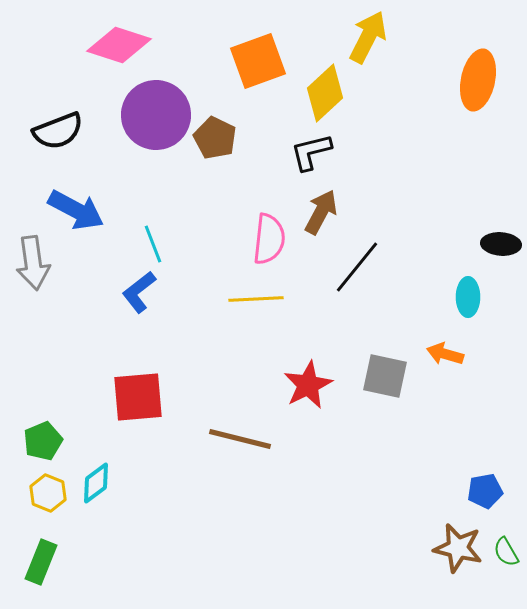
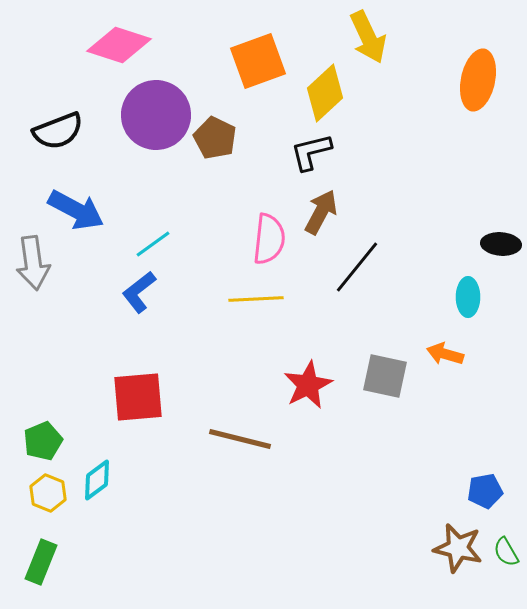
yellow arrow: rotated 128 degrees clockwise
cyan line: rotated 75 degrees clockwise
cyan diamond: moved 1 px right, 3 px up
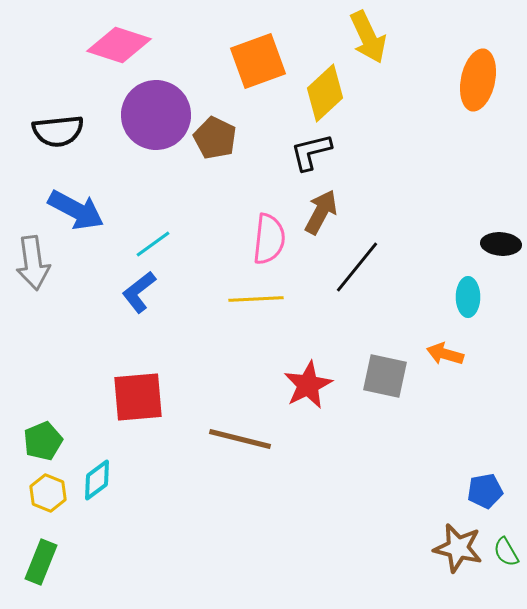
black semicircle: rotated 15 degrees clockwise
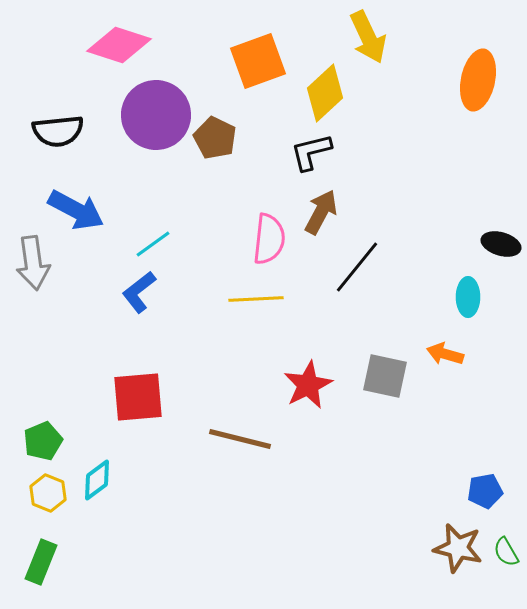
black ellipse: rotated 12 degrees clockwise
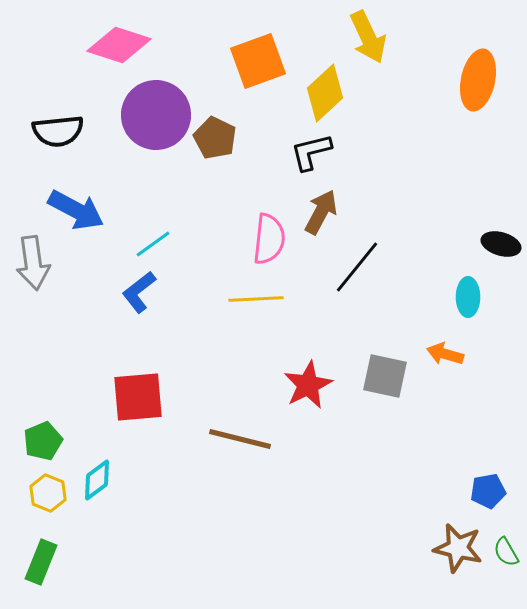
blue pentagon: moved 3 px right
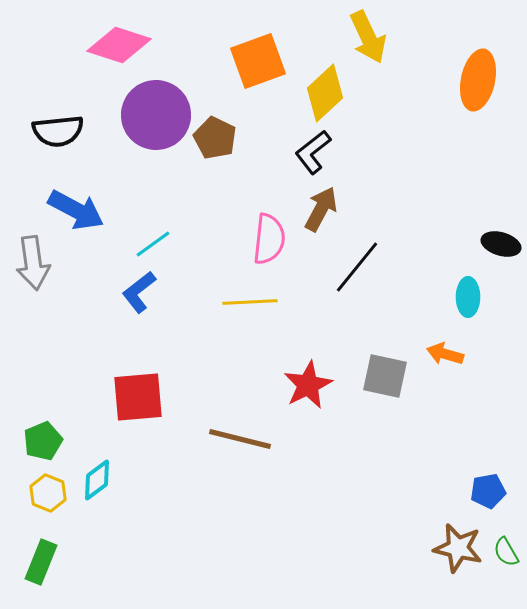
black L-shape: moved 2 px right; rotated 24 degrees counterclockwise
brown arrow: moved 3 px up
yellow line: moved 6 px left, 3 px down
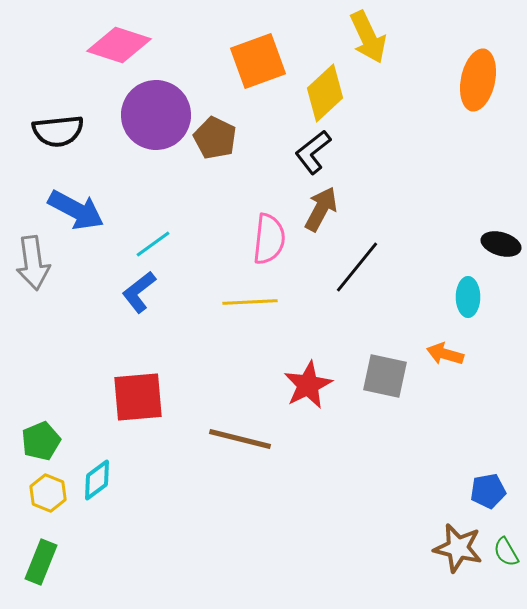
green pentagon: moved 2 px left
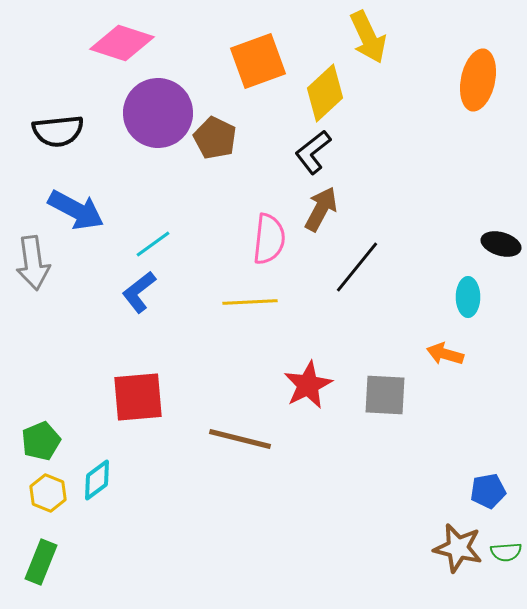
pink diamond: moved 3 px right, 2 px up
purple circle: moved 2 px right, 2 px up
gray square: moved 19 px down; rotated 9 degrees counterclockwise
green semicircle: rotated 64 degrees counterclockwise
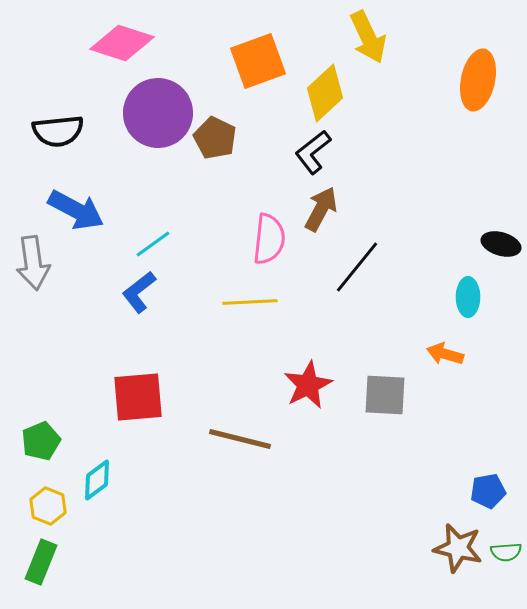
yellow hexagon: moved 13 px down
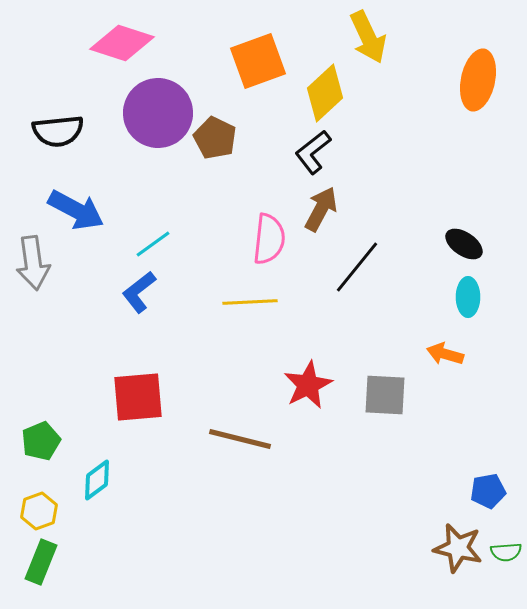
black ellipse: moved 37 px left; rotated 18 degrees clockwise
yellow hexagon: moved 9 px left, 5 px down; rotated 18 degrees clockwise
